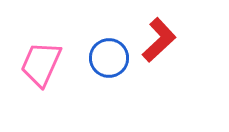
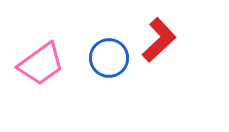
pink trapezoid: rotated 150 degrees counterclockwise
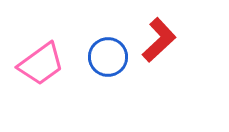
blue circle: moved 1 px left, 1 px up
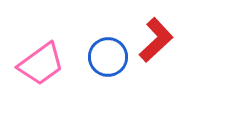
red L-shape: moved 3 px left
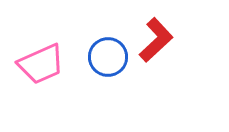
pink trapezoid: rotated 12 degrees clockwise
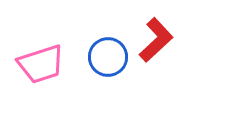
pink trapezoid: rotated 6 degrees clockwise
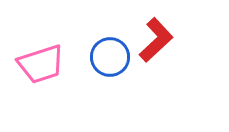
blue circle: moved 2 px right
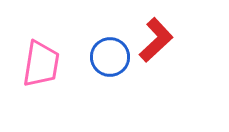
pink trapezoid: rotated 63 degrees counterclockwise
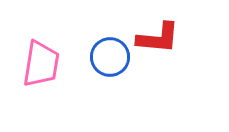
red L-shape: moved 2 px right, 2 px up; rotated 48 degrees clockwise
